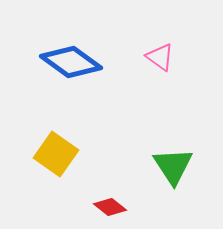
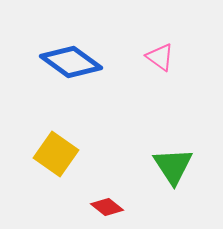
red diamond: moved 3 px left
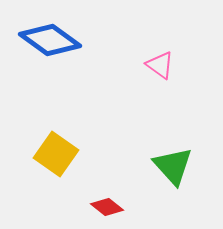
pink triangle: moved 8 px down
blue diamond: moved 21 px left, 22 px up
green triangle: rotated 9 degrees counterclockwise
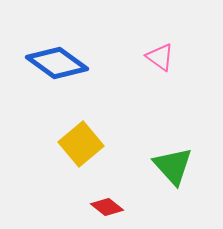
blue diamond: moved 7 px right, 23 px down
pink triangle: moved 8 px up
yellow square: moved 25 px right, 10 px up; rotated 15 degrees clockwise
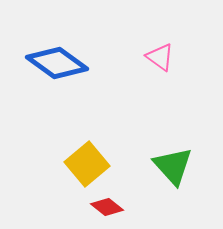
yellow square: moved 6 px right, 20 px down
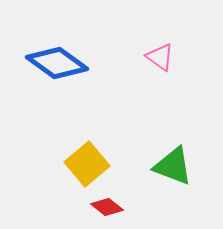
green triangle: rotated 27 degrees counterclockwise
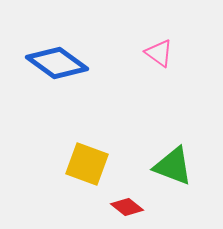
pink triangle: moved 1 px left, 4 px up
yellow square: rotated 30 degrees counterclockwise
red diamond: moved 20 px right
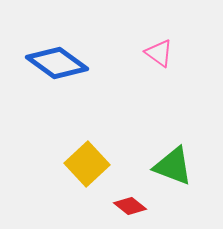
yellow square: rotated 27 degrees clockwise
red diamond: moved 3 px right, 1 px up
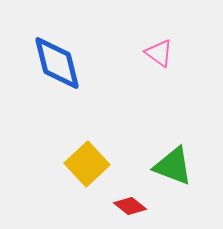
blue diamond: rotated 40 degrees clockwise
